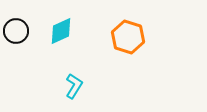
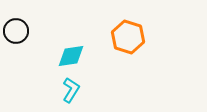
cyan diamond: moved 10 px right, 25 px down; rotated 16 degrees clockwise
cyan L-shape: moved 3 px left, 4 px down
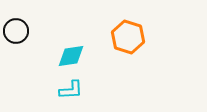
cyan L-shape: rotated 55 degrees clockwise
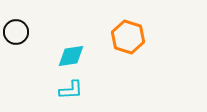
black circle: moved 1 px down
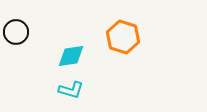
orange hexagon: moved 5 px left
cyan L-shape: rotated 20 degrees clockwise
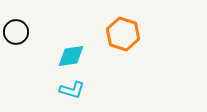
orange hexagon: moved 3 px up
cyan L-shape: moved 1 px right
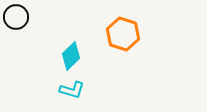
black circle: moved 15 px up
cyan diamond: rotated 36 degrees counterclockwise
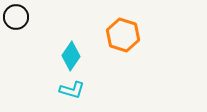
orange hexagon: moved 1 px down
cyan diamond: rotated 12 degrees counterclockwise
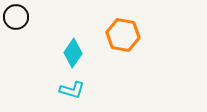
orange hexagon: rotated 8 degrees counterclockwise
cyan diamond: moved 2 px right, 3 px up
